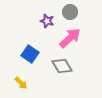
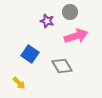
pink arrow: moved 6 px right, 2 px up; rotated 25 degrees clockwise
yellow arrow: moved 2 px left
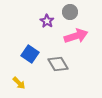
purple star: rotated 16 degrees clockwise
gray diamond: moved 4 px left, 2 px up
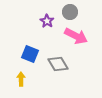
pink arrow: rotated 45 degrees clockwise
blue square: rotated 12 degrees counterclockwise
yellow arrow: moved 2 px right, 4 px up; rotated 136 degrees counterclockwise
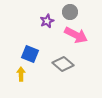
purple star: rotated 16 degrees clockwise
pink arrow: moved 1 px up
gray diamond: moved 5 px right; rotated 20 degrees counterclockwise
yellow arrow: moved 5 px up
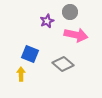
pink arrow: rotated 15 degrees counterclockwise
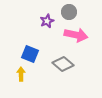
gray circle: moved 1 px left
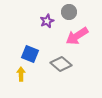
pink arrow: moved 1 px right, 1 px down; rotated 135 degrees clockwise
gray diamond: moved 2 px left
